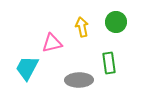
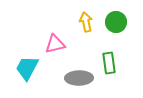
yellow arrow: moved 4 px right, 5 px up
pink triangle: moved 3 px right, 1 px down
gray ellipse: moved 2 px up
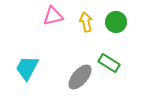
pink triangle: moved 2 px left, 28 px up
green rectangle: rotated 50 degrees counterclockwise
gray ellipse: moved 1 px right, 1 px up; rotated 48 degrees counterclockwise
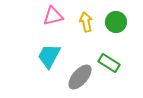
cyan trapezoid: moved 22 px right, 12 px up
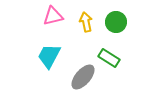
green rectangle: moved 5 px up
gray ellipse: moved 3 px right
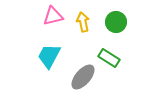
yellow arrow: moved 3 px left
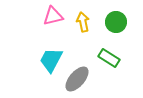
cyan trapezoid: moved 2 px right, 4 px down
gray ellipse: moved 6 px left, 2 px down
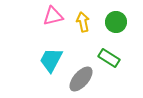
gray ellipse: moved 4 px right
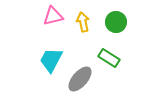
gray ellipse: moved 1 px left
